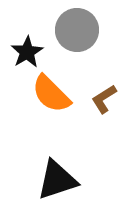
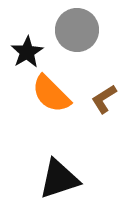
black triangle: moved 2 px right, 1 px up
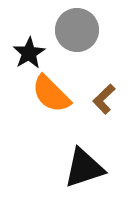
black star: moved 2 px right, 1 px down
brown L-shape: rotated 12 degrees counterclockwise
black triangle: moved 25 px right, 11 px up
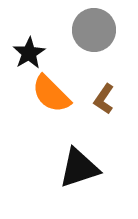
gray circle: moved 17 px right
brown L-shape: rotated 12 degrees counterclockwise
black triangle: moved 5 px left
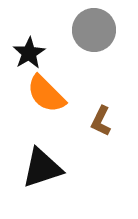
orange semicircle: moved 5 px left
brown L-shape: moved 3 px left, 22 px down; rotated 8 degrees counterclockwise
black triangle: moved 37 px left
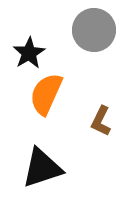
orange semicircle: rotated 69 degrees clockwise
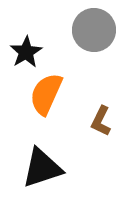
black star: moved 3 px left, 1 px up
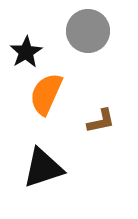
gray circle: moved 6 px left, 1 px down
brown L-shape: rotated 128 degrees counterclockwise
black triangle: moved 1 px right
